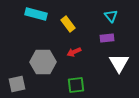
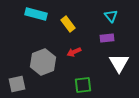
gray hexagon: rotated 20 degrees counterclockwise
green square: moved 7 px right
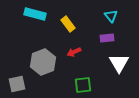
cyan rectangle: moved 1 px left
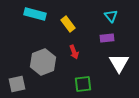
red arrow: rotated 88 degrees counterclockwise
green square: moved 1 px up
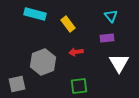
red arrow: moved 2 px right; rotated 104 degrees clockwise
green square: moved 4 px left, 2 px down
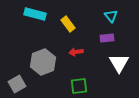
gray square: rotated 18 degrees counterclockwise
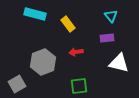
white triangle: rotated 45 degrees counterclockwise
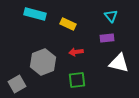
yellow rectangle: rotated 28 degrees counterclockwise
green square: moved 2 px left, 6 px up
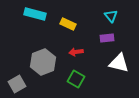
green square: moved 1 px left, 1 px up; rotated 36 degrees clockwise
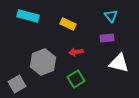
cyan rectangle: moved 7 px left, 2 px down
green square: rotated 30 degrees clockwise
